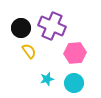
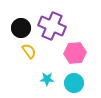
cyan star: rotated 16 degrees clockwise
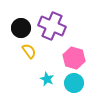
pink hexagon: moved 1 px left, 5 px down; rotated 20 degrees clockwise
cyan star: rotated 24 degrees clockwise
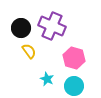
cyan circle: moved 3 px down
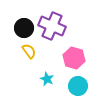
black circle: moved 3 px right
cyan circle: moved 4 px right
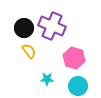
cyan star: rotated 24 degrees counterclockwise
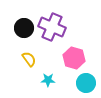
purple cross: moved 1 px down
yellow semicircle: moved 8 px down
cyan star: moved 1 px right, 1 px down
cyan circle: moved 8 px right, 3 px up
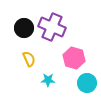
yellow semicircle: rotated 14 degrees clockwise
cyan circle: moved 1 px right
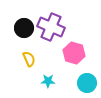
purple cross: moved 1 px left
pink hexagon: moved 5 px up
cyan star: moved 1 px down
